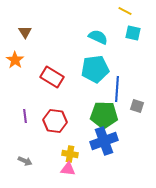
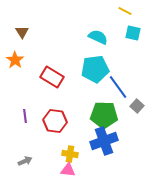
brown triangle: moved 3 px left
blue line: moved 1 px right, 2 px up; rotated 40 degrees counterclockwise
gray square: rotated 24 degrees clockwise
gray arrow: rotated 48 degrees counterclockwise
pink triangle: moved 1 px down
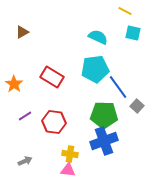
brown triangle: rotated 32 degrees clockwise
orange star: moved 1 px left, 24 px down
purple line: rotated 64 degrees clockwise
red hexagon: moved 1 px left, 1 px down
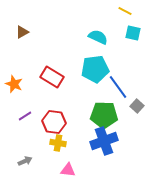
orange star: rotated 12 degrees counterclockwise
yellow cross: moved 12 px left, 11 px up
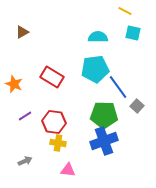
cyan semicircle: rotated 24 degrees counterclockwise
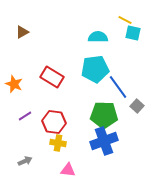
yellow line: moved 9 px down
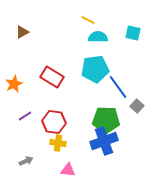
yellow line: moved 37 px left
orange star: rotated 24 degrees clockwise
green pentagon: moved 2 px right, 5 px down
gray arrow: moved 1 px right
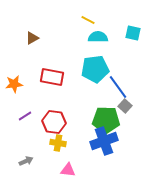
brown triangle: moved 10 px right, 6 px down
red rectangle: rotated 20 degrees counterclockwise
orange star: rotated 18 degrees clockwise
gray square: moved 12 px left
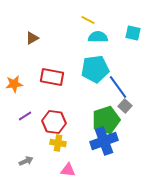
green pentagon: rotated 20 degrees counterclockwise
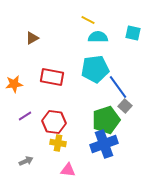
blue cross: moved 3 px down
